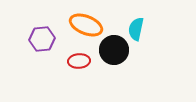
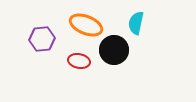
cyan semicircle: moved 6 px up
red ellipse: rotated 15 degrees clockwise
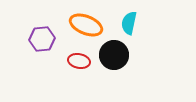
cyan semicircle: moved 7 px left
black circle: moved 5 px down
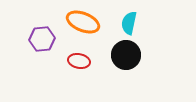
orange ellipse: moved 3 px left, 3 px up
black circle: moved 12 px right
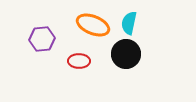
orange ellipse: moved 10 px right, 3 px down
black circle: moved 1 px up
red ellipse: rotated 10 degrees counterclockwise
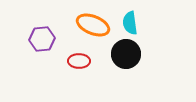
cyan semicircle: moved 1 px right; rotated 20 degrees counterclockwise
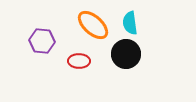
orange ellipse: rotated 20 degrees clockwise
purple hexagon: moved 2 px down; rotated 10 degrees clockwise
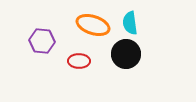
orange ellipse: rotated 24 degrees counterclockwise
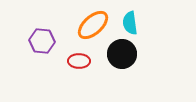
orange ellipse: rotated 60 degrees counterclockwise
black circle: moved 4 px left
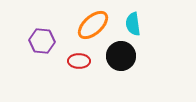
cyan semicircle: moved 3 px right, 1 px down
black circle: moved 1 px left, 2 px down
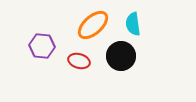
purple hexagon: moved 5 px down
red ellipse: rotated 15 degrees clockwise
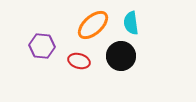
cyan semicircle: moved 2 px left, 1 px up
